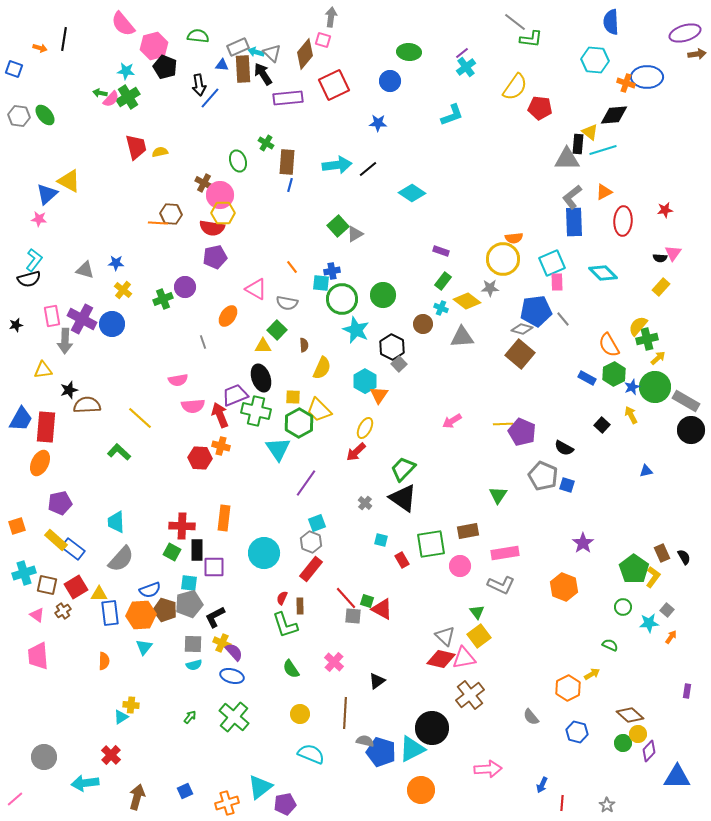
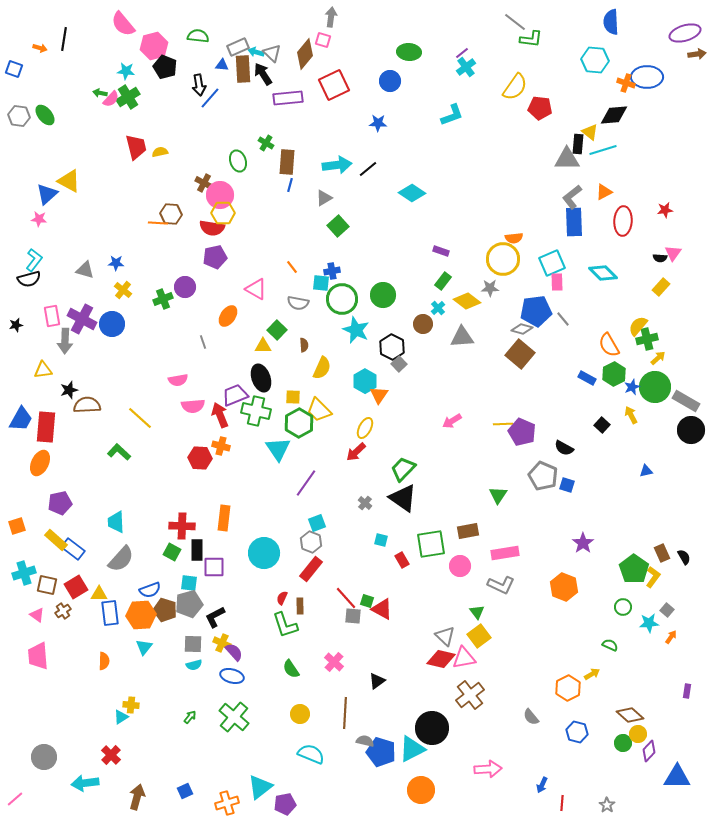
gray triangle at (355, 234): moved 31 px left, 36 px up
gray semicircle at (287, 303): moved 11 px right
cyan cross at (441, 308): moved 3 px left; rotated 24 degrees clockwise
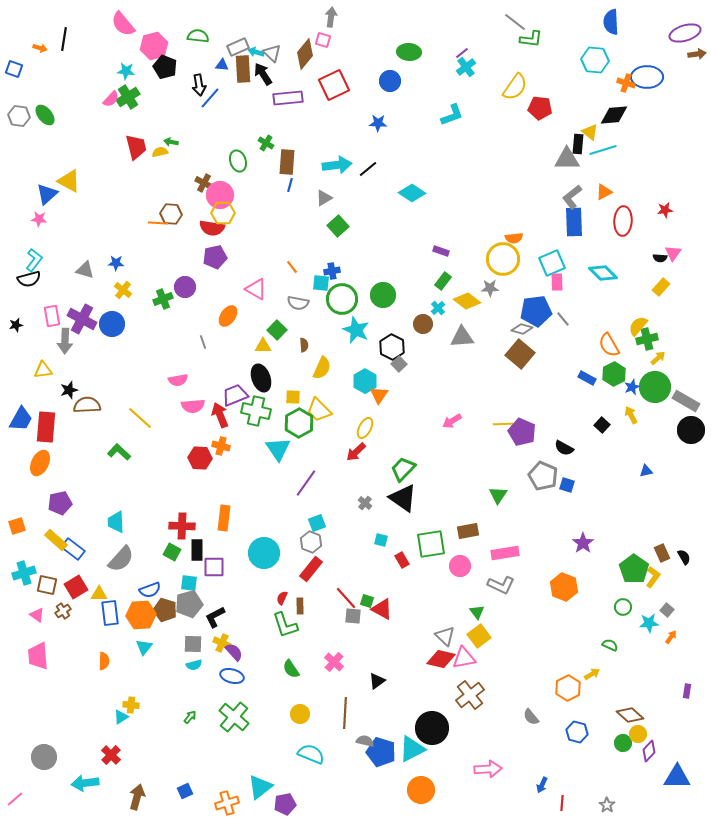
green arrow at (100, 93): moved 71 px right, 49 px down
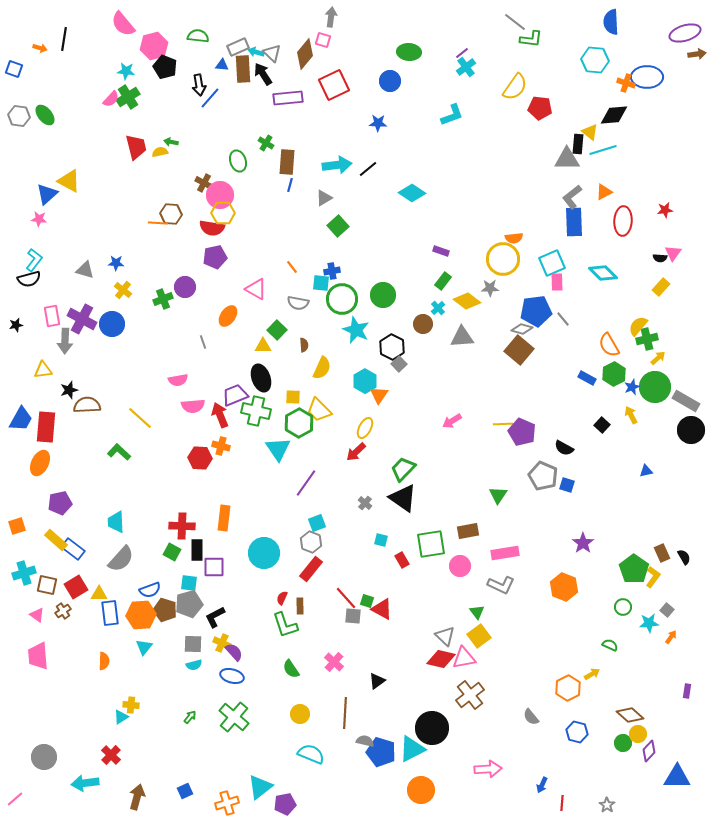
brown square at (520, 354): moved 1 px left, 4 px up
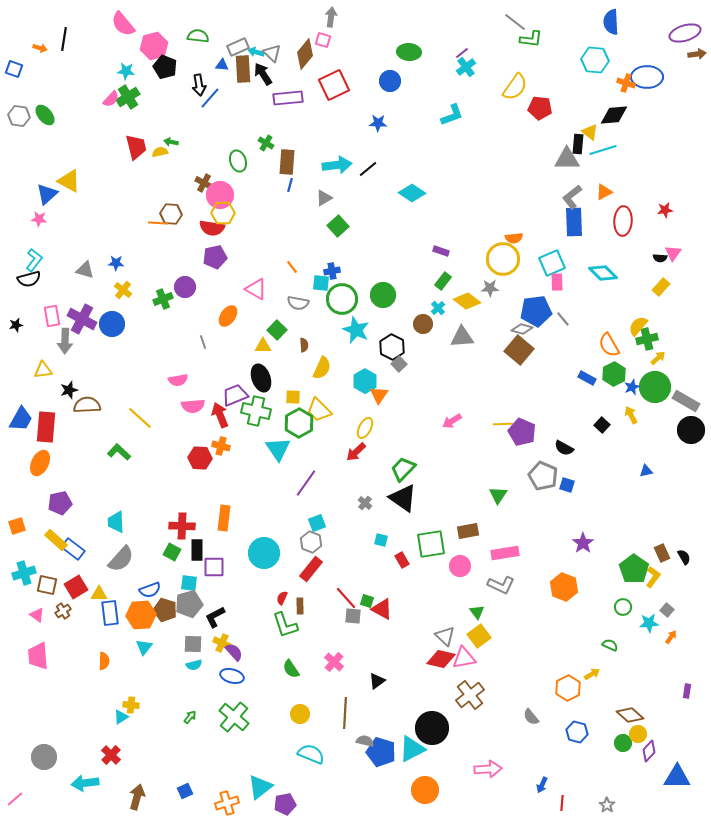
orange circle at (421, 790): moved 4 px right
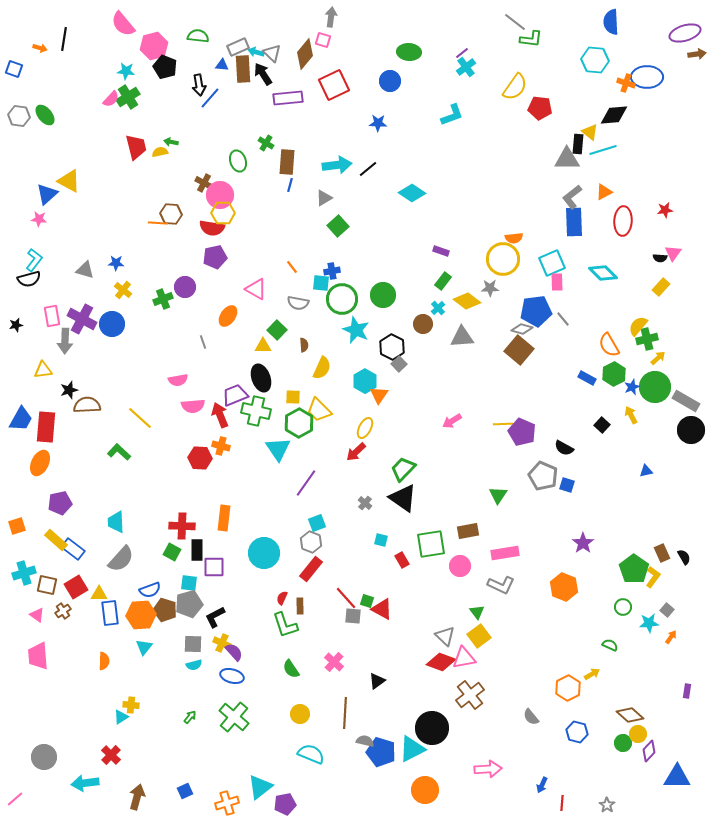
red diamond at (441, 659): moved 3 px down; rotated 8 degrees clockwise
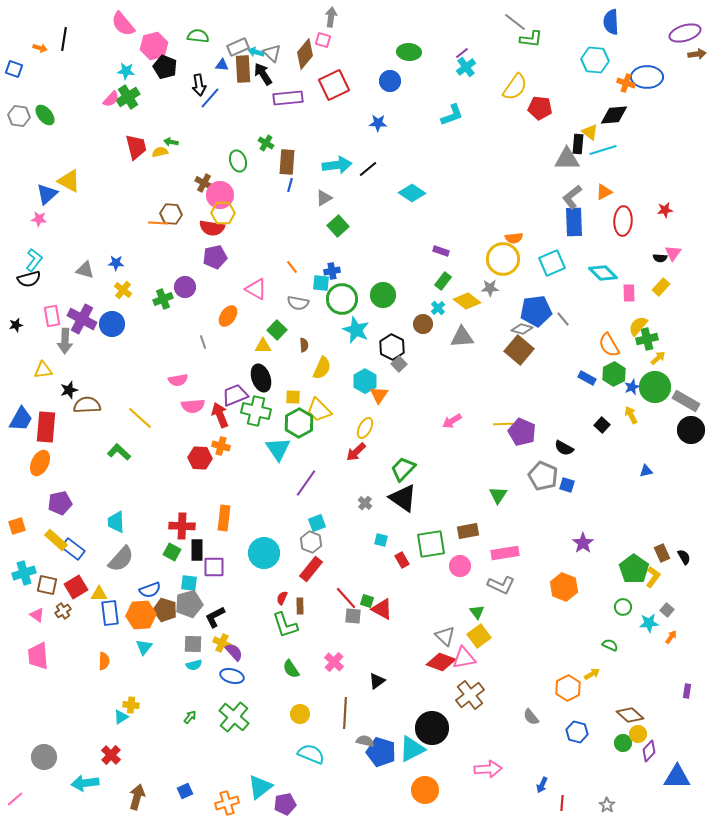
pink rectangle at (557, 282): moved 72 px right, 11 px down
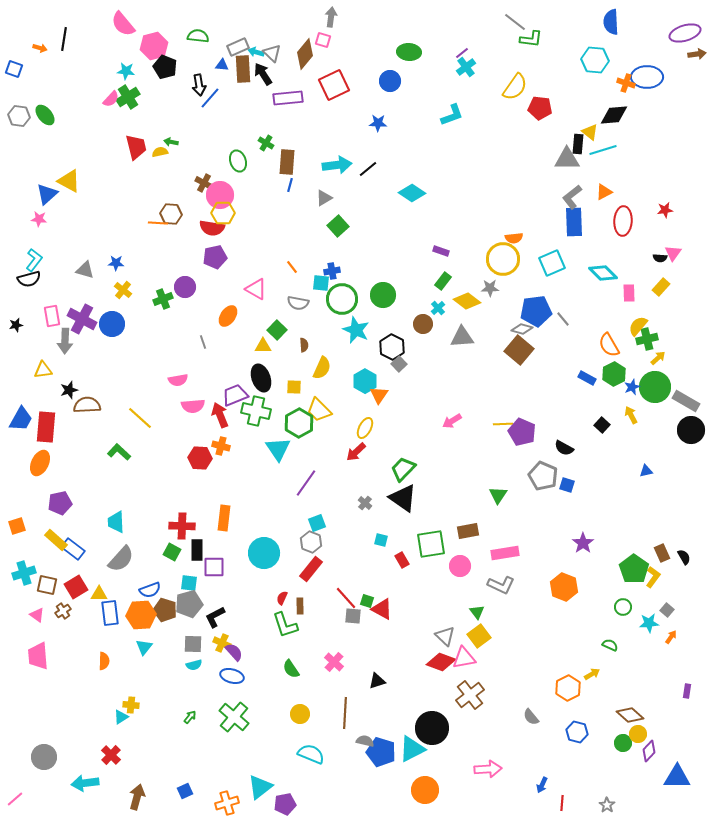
yellow square at (293, 397): moved 1 px right, 10 px up
black triangle at (377, 681): rotated 18 degrees clockwise
